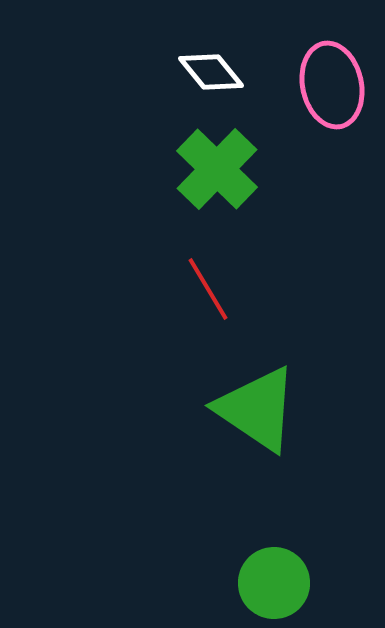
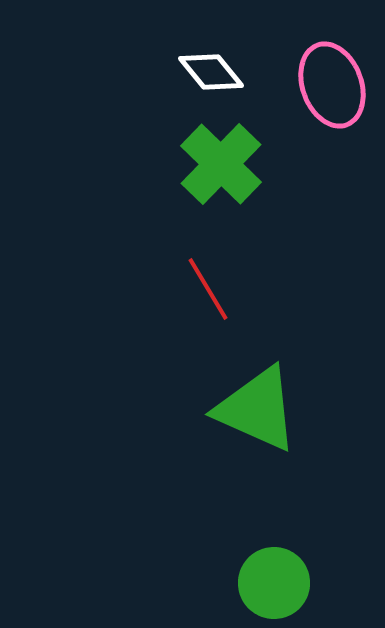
pink ellipse: rotated 8 degrees counterclockwise
green cross: moved 4 px right, 5 px up
green triangle: rotated 10 degrees counterclockwise
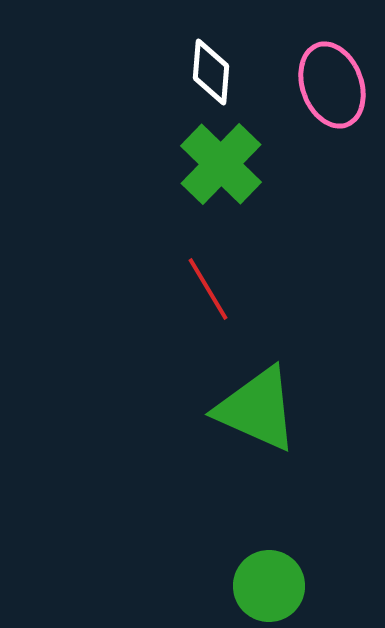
white diamond: rotated 44 degrees clockwise
green circle: moved 5 px left, 3 px down
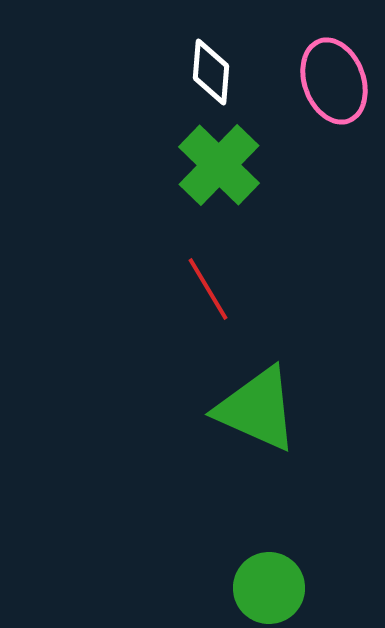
pink ellipse: moved 2 px right, 4 px up
green cross: moved 2 px left, 1 px down
green circle: moved 2 px down
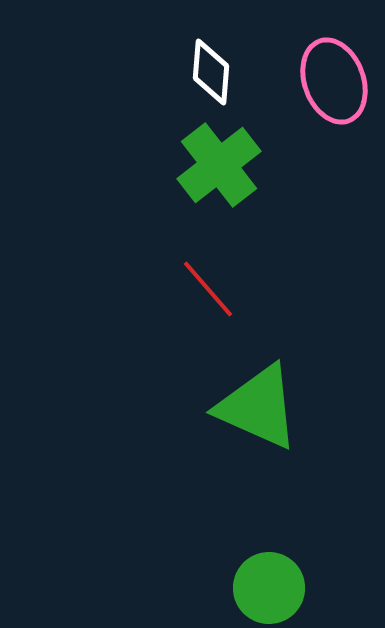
green cross: rotated 8 degrees clockwise
red line: rotated 10 degrees counterclockwise
green triangle: moved 1 px right, 2 px up
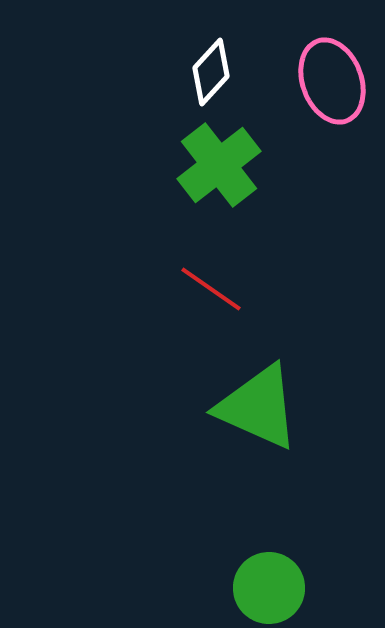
white diamond: rotated 38 degrees clockwise
pink ellipse: moved 2 px left
red line: moved 3 px right; rotated 14 degrees counterclockwise
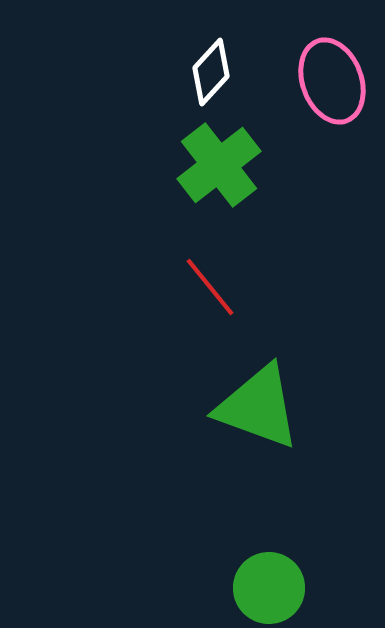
red line: moved 1 px left, 2 px up; rotated 16 degrees clockwise
green triangle: rotated 4 degrees counterclockwise
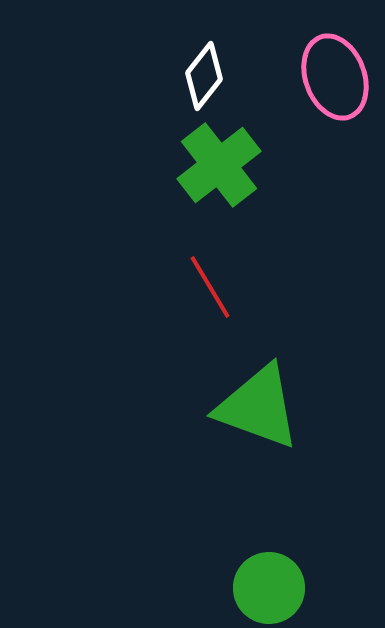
white diamond: moved 7 px left, 4 px down; rotated 4 degrees counterclockwise
pink ellipse: moved 3 px right, 4 px up
red line: rotated 8 degrees clockwise
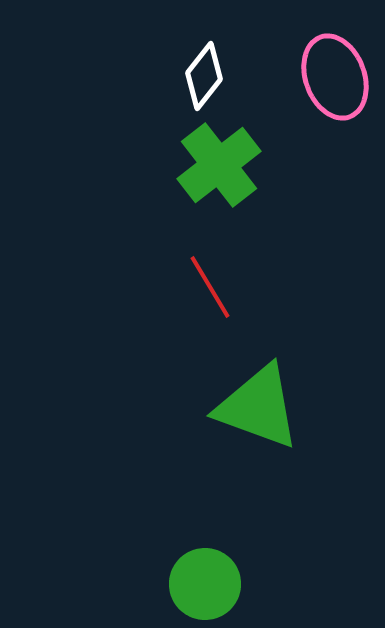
green circle: moved 64 px left, 4 px up
